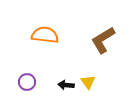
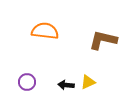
orange semicircle: moved 4 px up
brown L-shape: rotated 44 degrees clockwise
yellow triangle: rotated 42 degrees clockwise
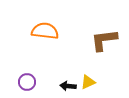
brown L-shape: moved 1 px right; rotated 20 degrees counterclockwise
black arrow: moved 2 px right, 1 px down
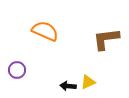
orange semicircle: rotated 16 degrees clockwise
brown L-shape: moved 2 px right, 1 px up
purple circle: moved 10 px left, 12 px up
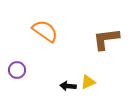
orange semicircle: rotated 12 degrees clockwise
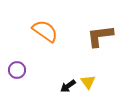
brown L-shape: moved 6 px left, 3 px up
yellow triangle: rotated 42 degrees counterclockwise
black arrow: rotated 42 degrees counterclockwise
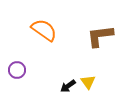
orange semicircle: moved 1 px left, 1 px up
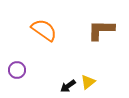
brown L-shape: moved 1 px right, 6 px up; rotated 8 degrees clockwise
yellow triangle: rotated 28 degrees clockwise
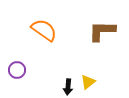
brown L-shape: moved 1 px right, 1 px down
black arrow: moved 1 px down; rotated 49 degrees counterclockwise
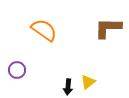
brown L-shape: moved 6 px right, 3 px up
